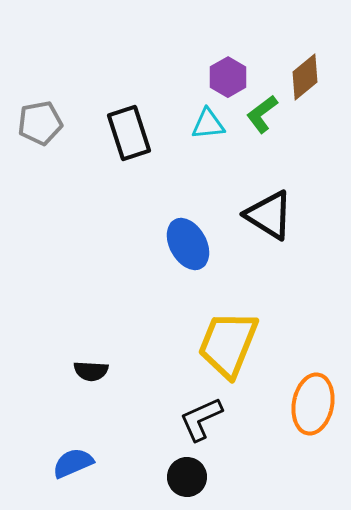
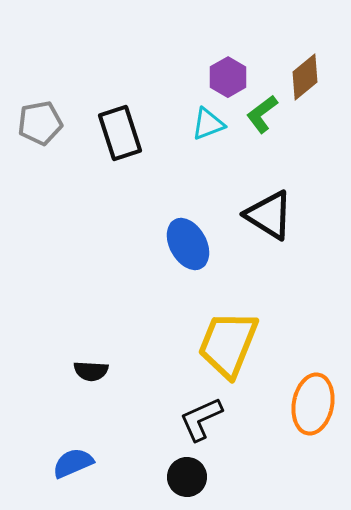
cyan triangle: rotated 15 degrees counterclockwise
black rectangle: moved 9 px left
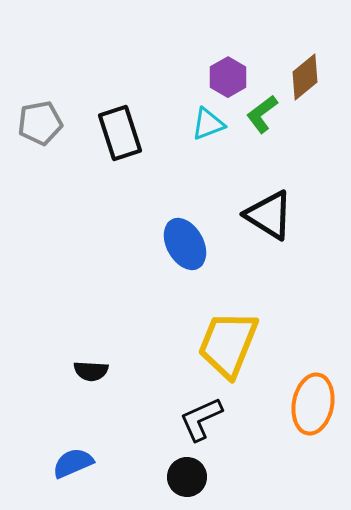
blue ellipse: moved 3 px left
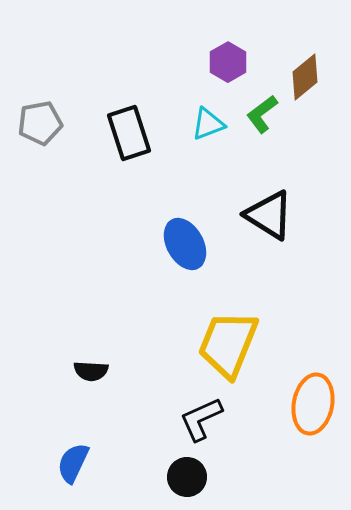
purple hexagon: moved 15 px up
black rectangle: moved 9 px right
blue semicircle: rotated 42 degrees counterclockwise
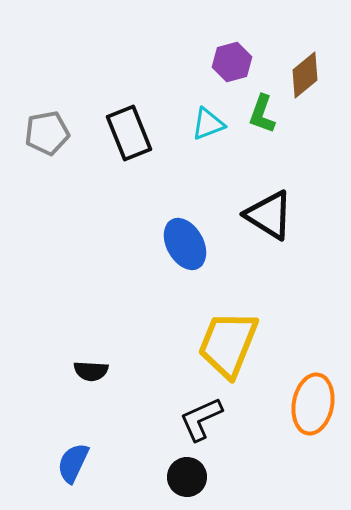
purple hexagon: moved 4 px right; rotated 15 degrees clockwise
brown diamond: moved 2 px up
green L-shape: rotated 33 degrees counterclockwise
gray pentagon: moved 7 px right, 10 px down
black rectangle: rotated 4 degrees counterclockwise
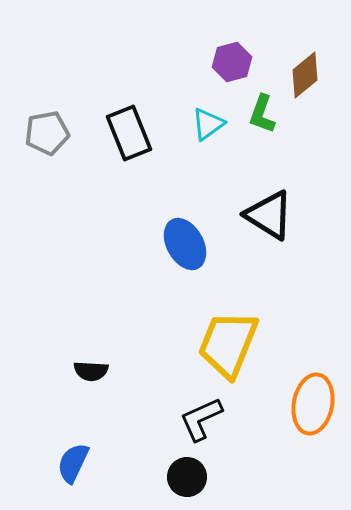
cyan triangle: rotated 15 degrees counterclockwise
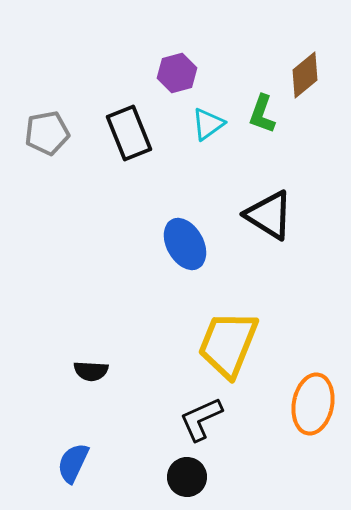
purple hexagon: moved 55 px left, 11 px down
